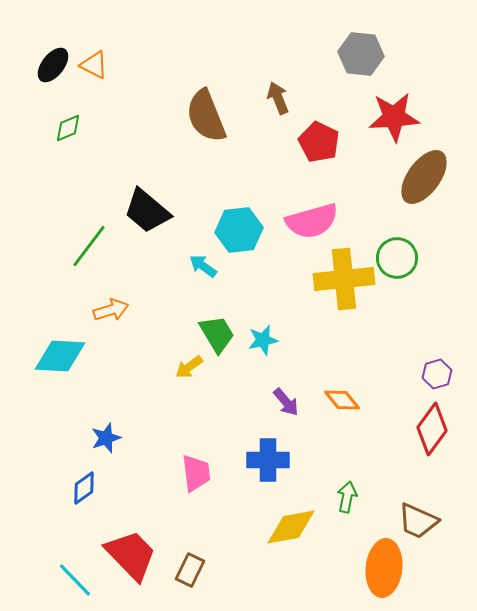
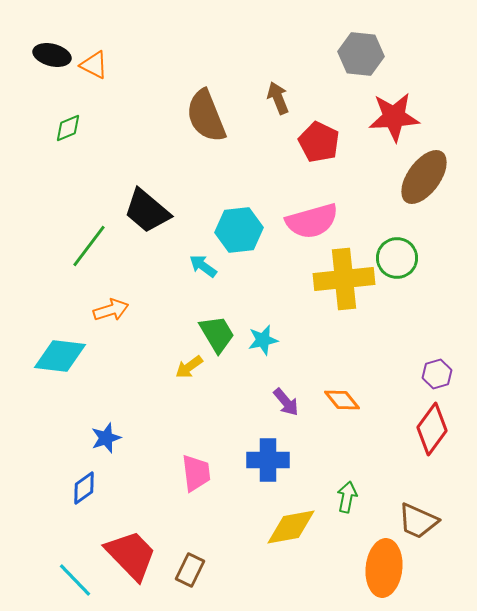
black ellipse: moved 1 px left, 10 px up; rotated 66 degrees clockwise
cyan diamond: rotated 4 degrees clockwise
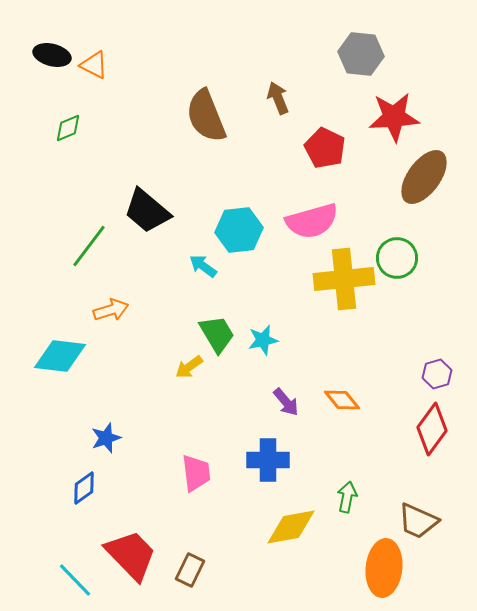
red pentagon: moved 6 px right, 6 px down
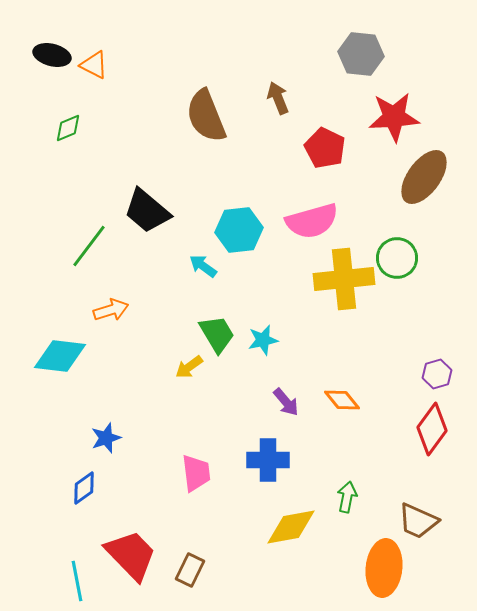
cyan line: moved 2 px right, 1 px down; rotated 33 degrees clockwise
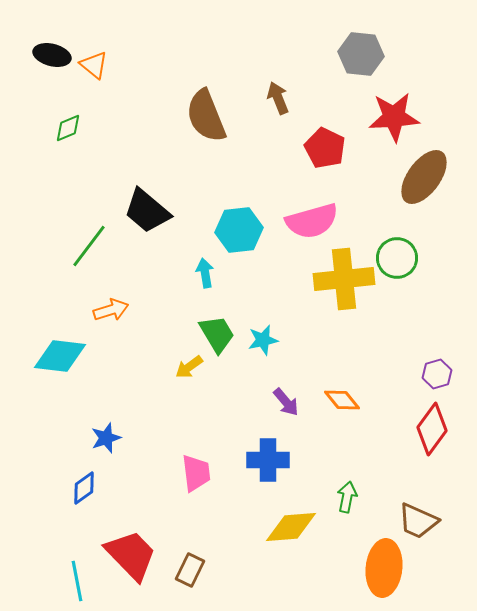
orange triangle: rotated 12 degrees clockwise
cyan arrow: moved 2 px right, 7 px down; rotated 44 degrees clockwise
yellow diamond: rotated 6 degrees clockwise
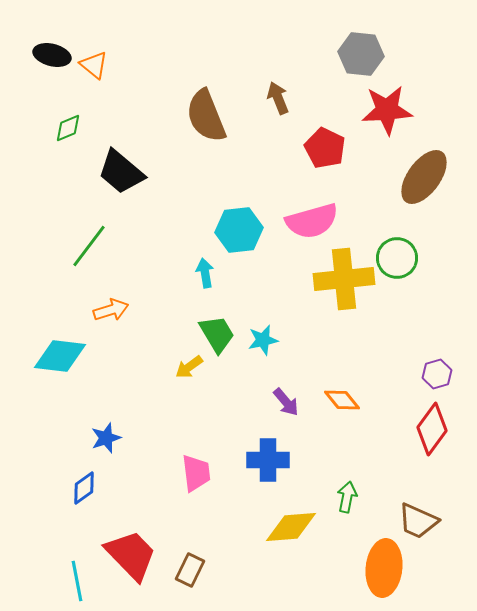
red star: moved 7 px left, 7 px up
black trapezoid: moved 26 px left, 39 px up
